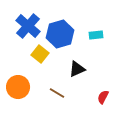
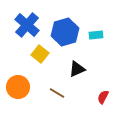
blue cross: moved 1 px left, 1 px up
blue hexagon: moved 5 px right, 2 px up
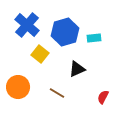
cyan rectangle: moved 2 px left, 3 px down
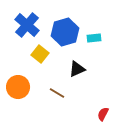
red semicircle: moved 17 px down
